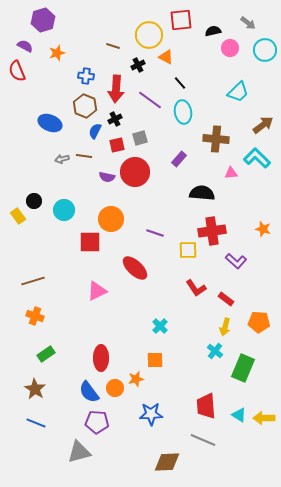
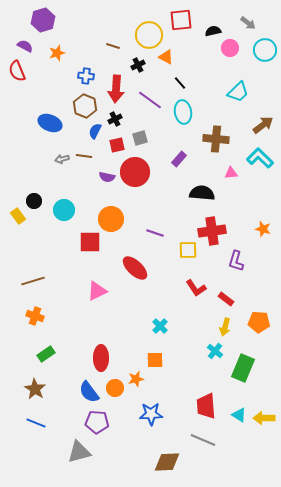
cyan L-shape at (257, 158): moved 3 px right
purple L-shape at (236, 261): rotated 65 degrees clockwise
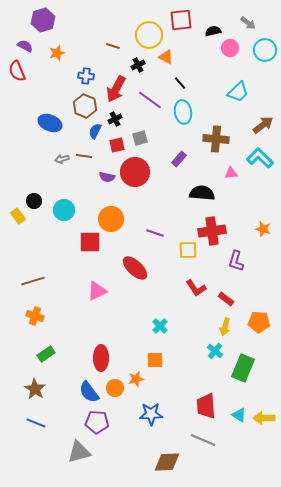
red arrow at (116, 89): rotated 24 degrees clockwise
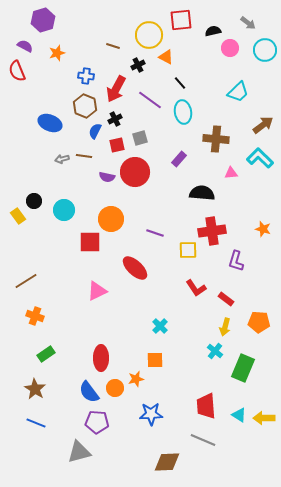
brown line at (33, 281): moved 7 px left; rotated 15 degrees counterclockwise
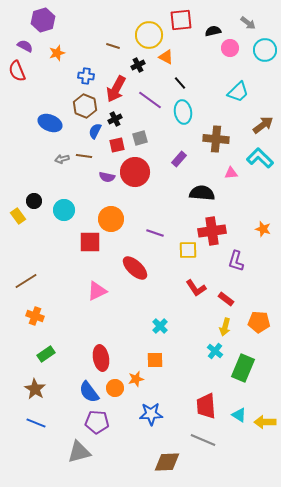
red ellipse at (101, 358): rotated 10 degrees counterclockwise
yellow arrow at (264, 418): moved 1 px right, 4 px down
